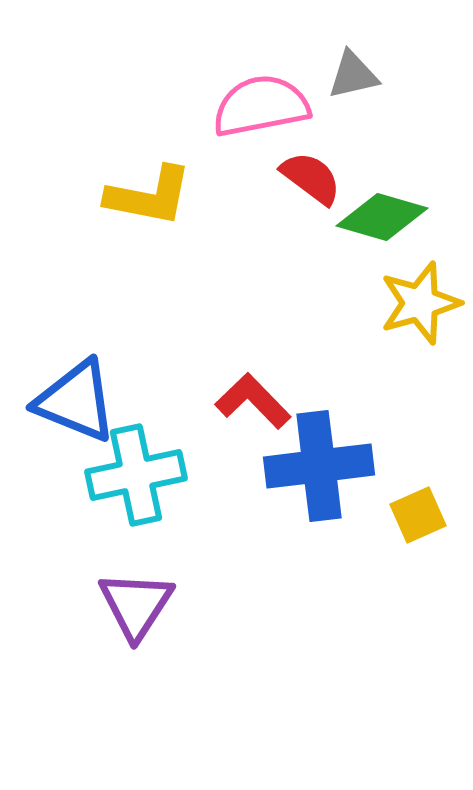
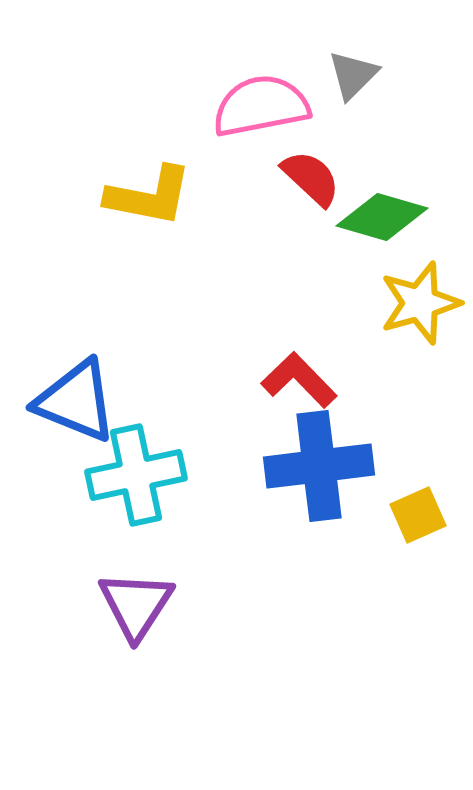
gray triangle: rotated 32 degrees counterclockwise
red semicircle: rotated 6 degrees clockwise
red L-shape: moved 46 px right, 21 px up
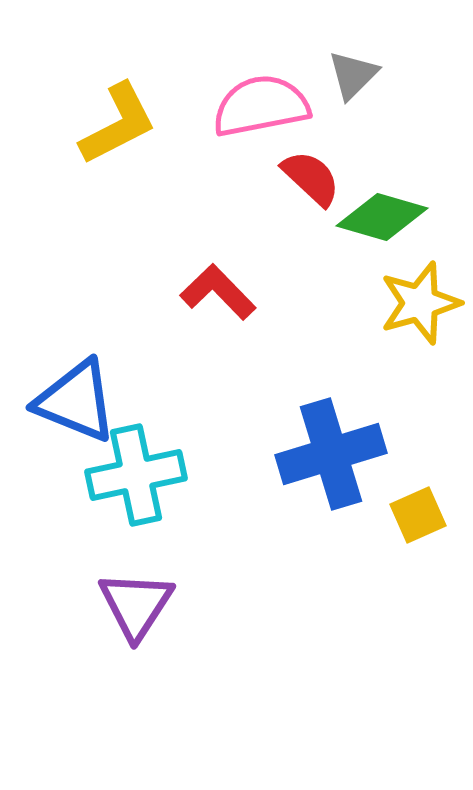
yellow L-shape: moved 31 px left, 72 px up; rotated 38 degrees counterclockwise
red L-shape: moved 81 px left, 88 px up
blue cross: moved 12 px right, 12 px up; rotated 10 degrees counterclockwise
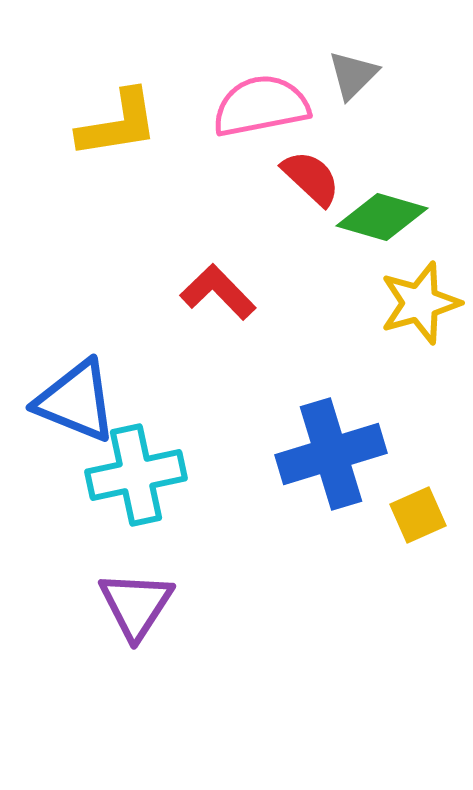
yellow L-shape: rotated 18 degrees clockwise
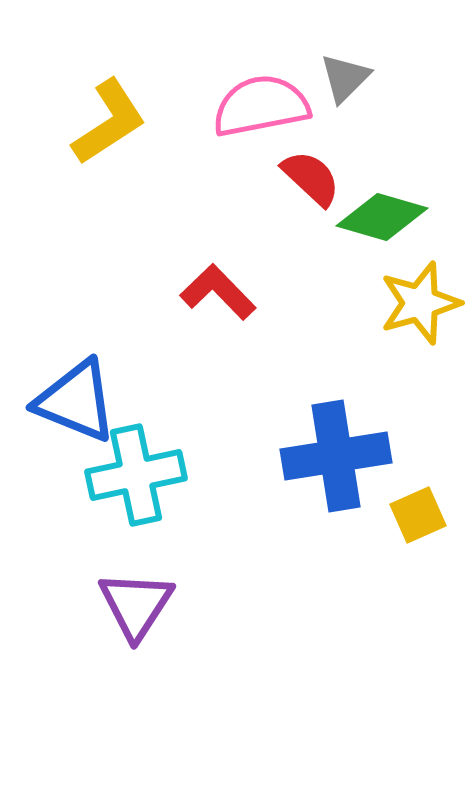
gray triangle: moved 8 px left, 3 px down
yellow L-shape: moved 9 px left, 2 px up; rotated 24 degrees counterclockwise
blue cross: moved 5 px right, 2 px down; rotated 8 degrees clockwise
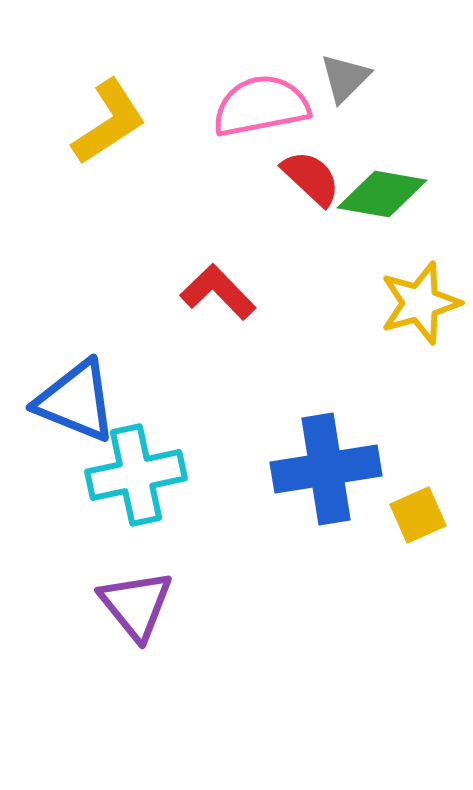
green diamond: moved 23 px up; rotated 6 degrees counterclockwise
blue cross: moved 10 px left, 13 px down
purple triangle: rotated 12 degrees counterclockwise
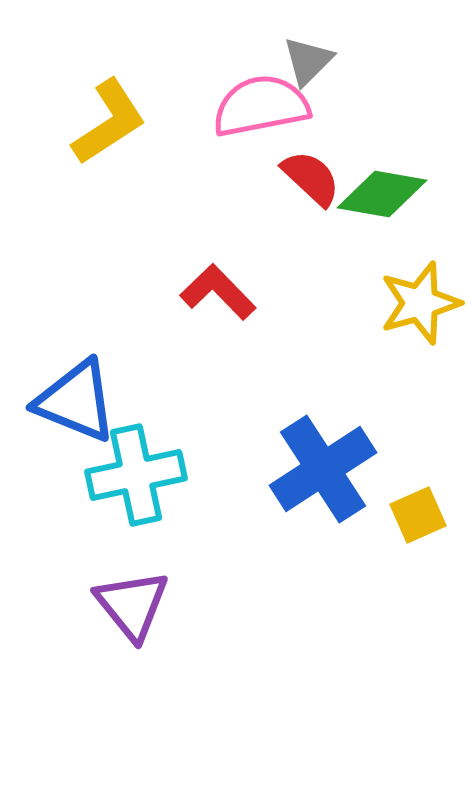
gray triangle: moved 37 px left, 17 px up
blue cross: moved 3 px left; rotated 24 degrees counterclockwise
purple triangle: moved 4 px left
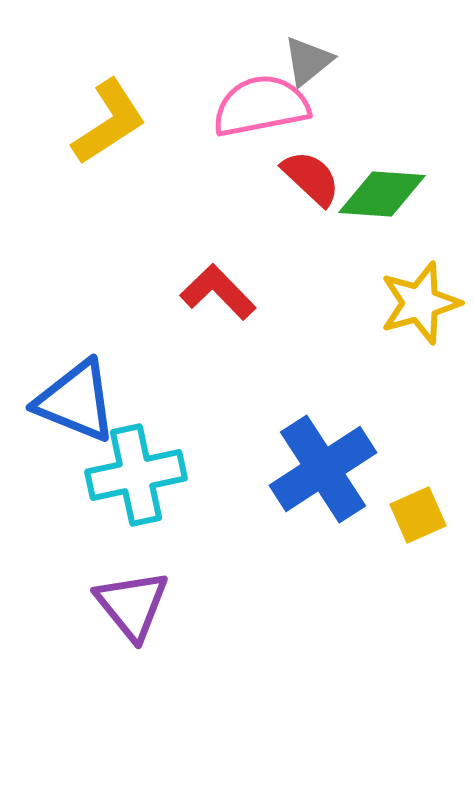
gray triangle: rotated 6 degrees clockwise
green diamond: rotated 6 degrees counterclockwise
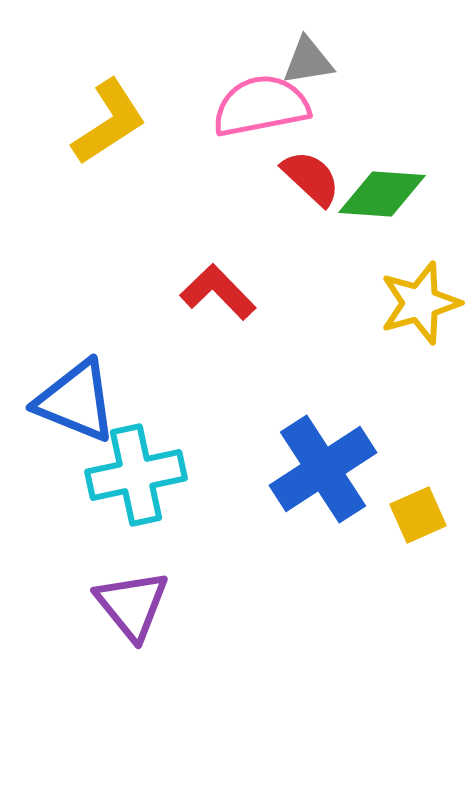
gray triangle: rotated 30 degrees clockwise
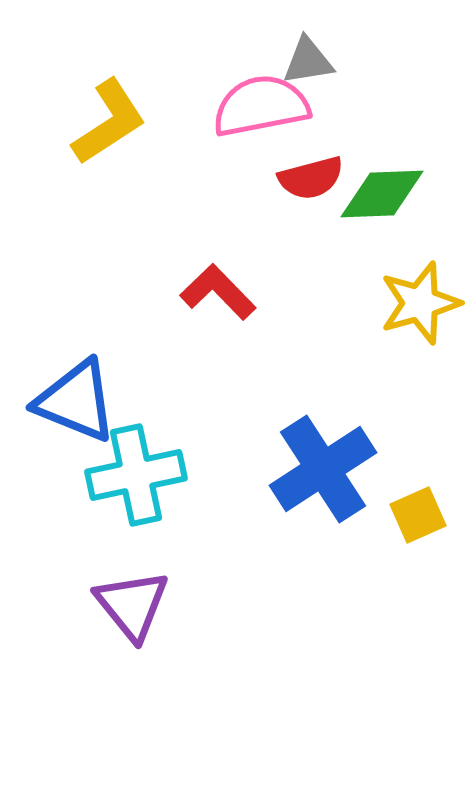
red semicircle: rotated 122 degrees clockwise
green diamond: rotated 6 degrees counterclockwise
